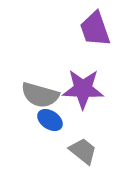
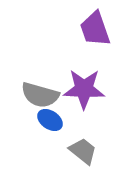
purple star: moved 1 px right
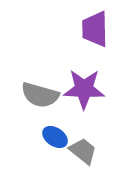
purple trapezoid: rotated 18 degrees clockwise
blue ellipse: moved 5 px right, 17 px down
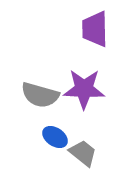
gray trapezoid: moved 2 px down
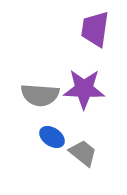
purple trapezoid: rotated 9 degrees clockwise
gray semicircle: rotated 12 degrees counterclockwise
blue ellipse: moved 3 px left
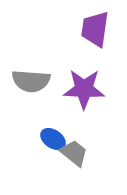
gray semicircle: moved 9 px left, 14 px up
blue ellipse: moved 1 px right, 2 px down
gray trapezoid: moved 9 px left
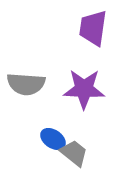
purple trapezoid: moved 2 px left, 1 px up
gray semicircle: moved 5 px left, 3 px down
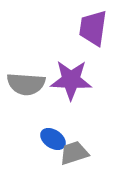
purple star: moved 13 px left, 9 px up
gray trapezoid: rotated 56 degrees counterclockwise
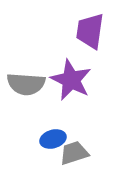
purple trapezoid: moved 3 px left, 3 px down
purple star: rotated 24 degrees clockwise
blue ellipse: rotated 50 degrees counterclockwise
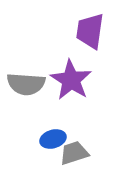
purple star: rotated 6 degrees clockwise
